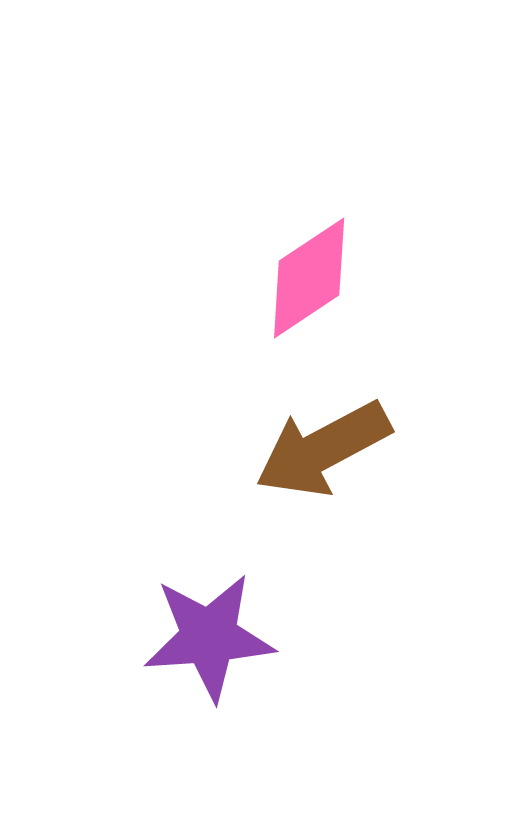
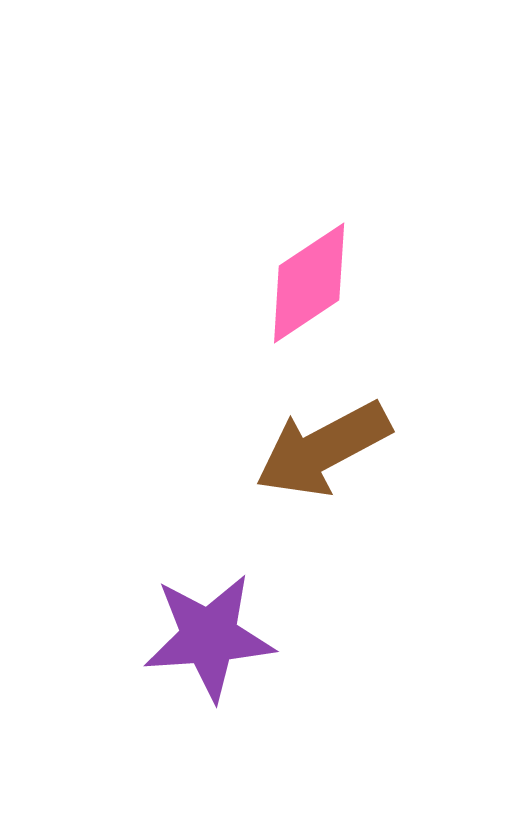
pink diamond: moved 5 px down
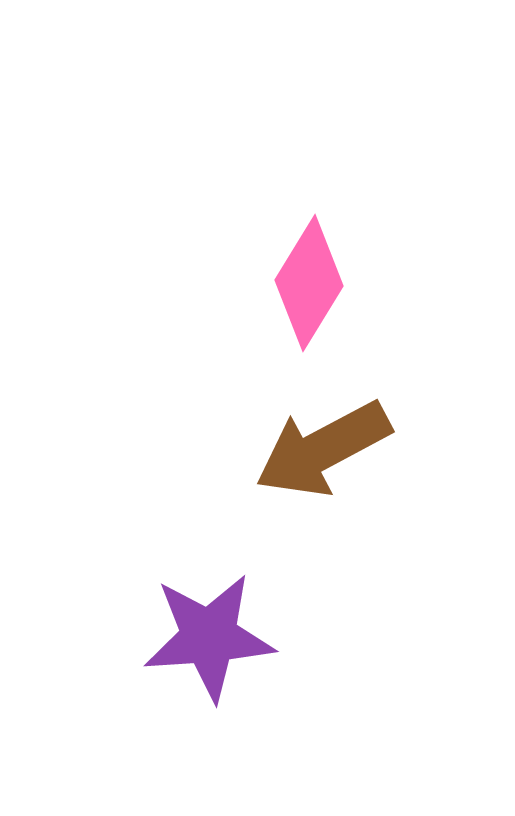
pink diamond: rotated 25 degrees counterclockwise
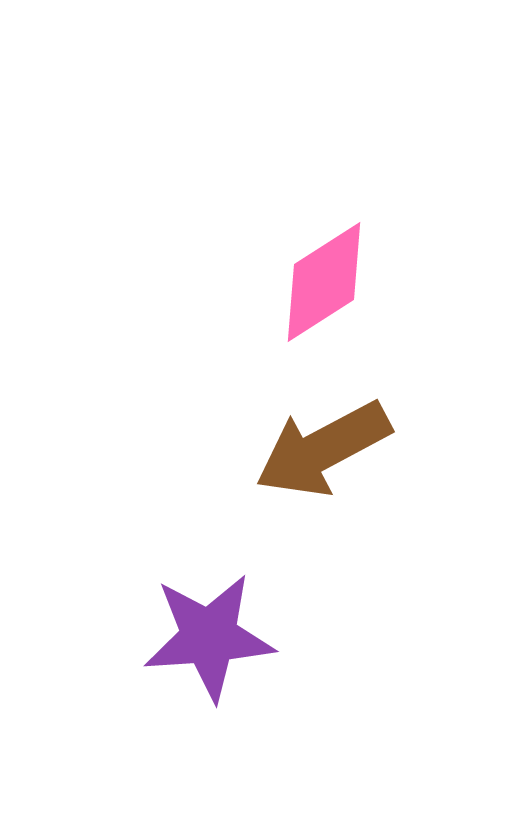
pink diamond: moved 15 px right, 1 px up; rotated 26 degrees clockwise
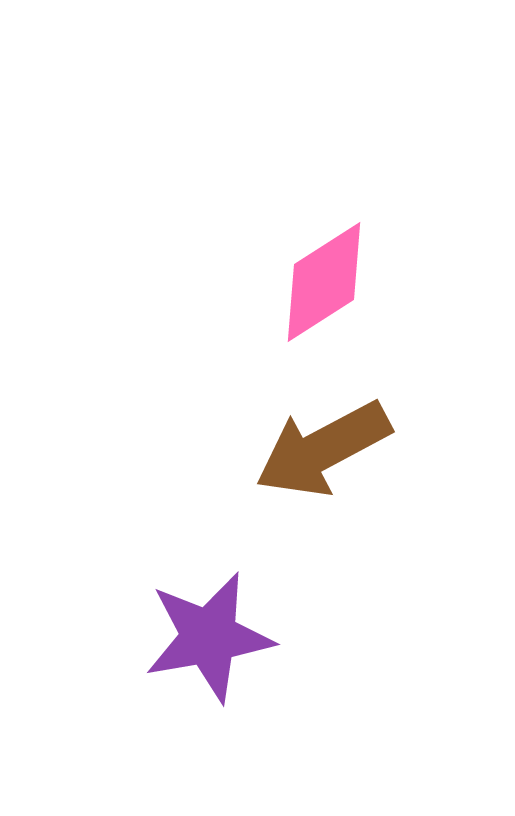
purple star: rotated 6 degrees counterclockwise
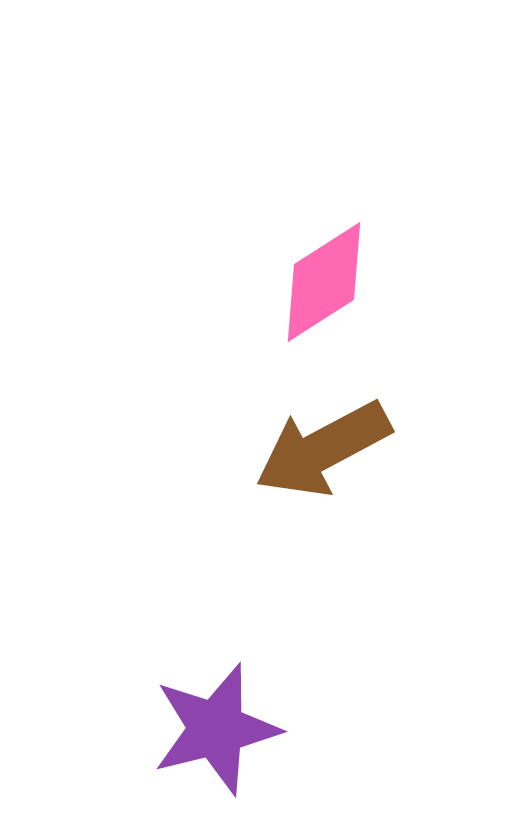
purple star: moved 7 px right, 92 px down; rotated 4 degrees counterclockwise
